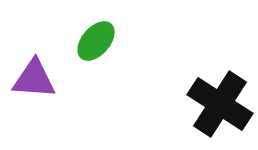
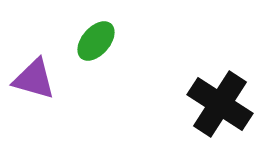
purple triangle: rotated 12 degrees clockwise
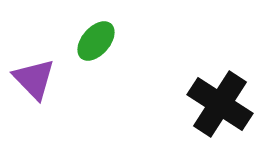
purple triangle: rotated 30 degrees clockwise
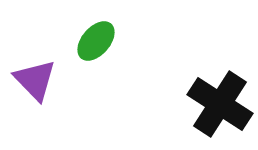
purple triangle: moved 1 px right, 1 px down
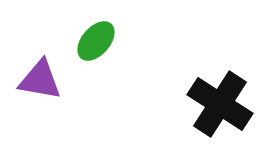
purple triangle: moved 5 px right; rotated 36 degrees counterclockwise
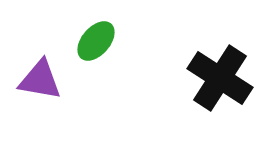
black cross: moved 26 px up
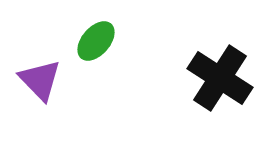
purple triangle: rotated 36 degrees clockwise
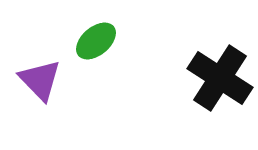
green ellipse: rotated 9 degrees clockwise
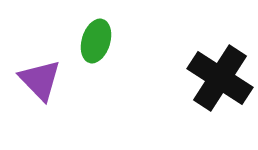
green ellipse: rotated 33 degrees counterclockwise
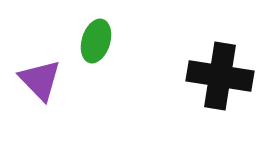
black cross: moved 2 px up; rotated 24 degrees counterclockwise
